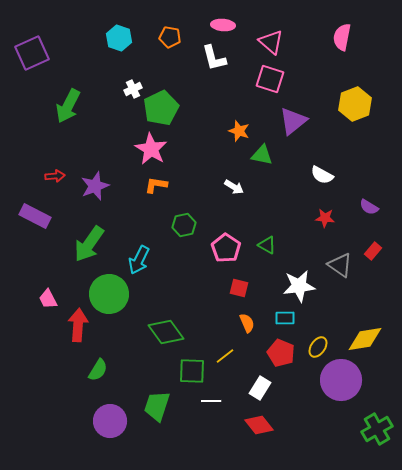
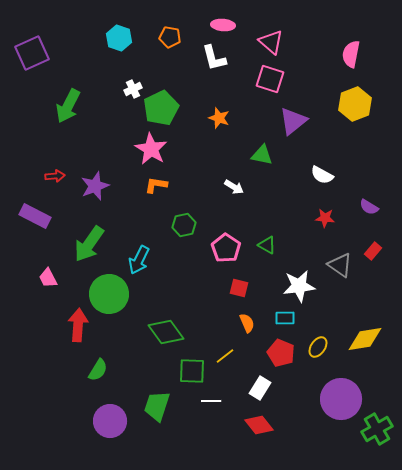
pink semicircle at (342, 37): moved 9 px right, 17 px down
orange star at (239, 131): moved 20 px left, 13 px up
pink trapezoid at (48, 299): moved 21 px up
purple circle at (341, 380): moved 19 px down
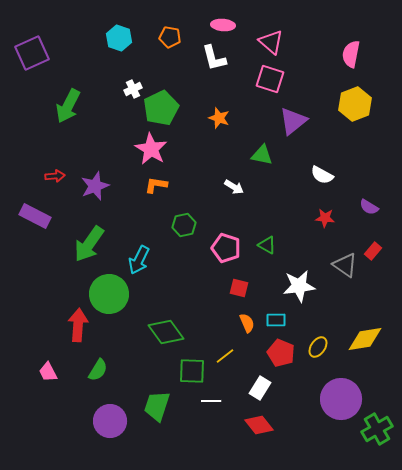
pink pentagon at (226, 248): rotated 16 degrees counterclockwise
gray triangle at (340, 265): moved 5 px right
pink trapezoid at (48, 278): moved 94 px down
cyan rectangle at (285, 318): moved 9 px left, 2 px down
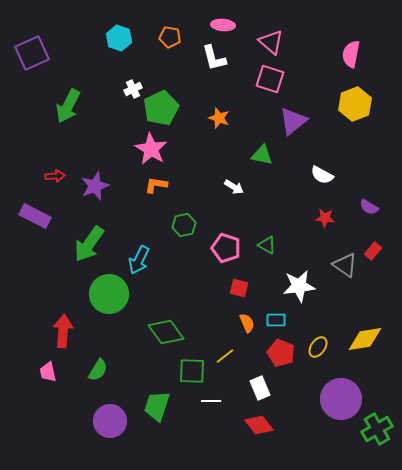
red arrow at (78, 325): moved 15 px left, 6 px down
pink trapezoid at (48, 372): rotated 15 degrees clockwise
white rectangle at (260, 388): rotated 55 degrees counterclockwise
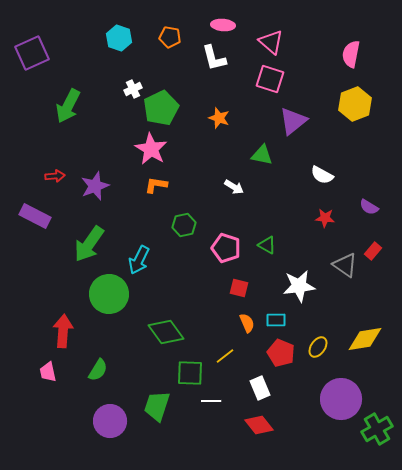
green square at (192, 371): moved 2 px left, 2 px down
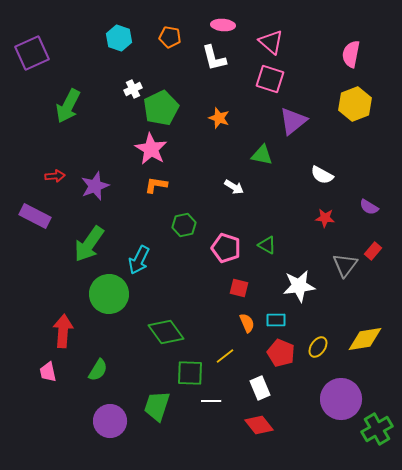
gray triangle at (345, 265): rotated 32 degrees clockwise
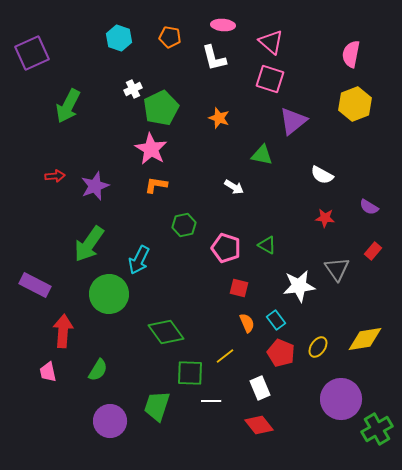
purple rectangle at (35, 216): moved 69 px down
gray triangle at (345, 265): moved 8 px left, 4 px down; rotated 12 degrees counterclockwise
cyan rectangle at (276, 320): rotated 54 degrees clockwise
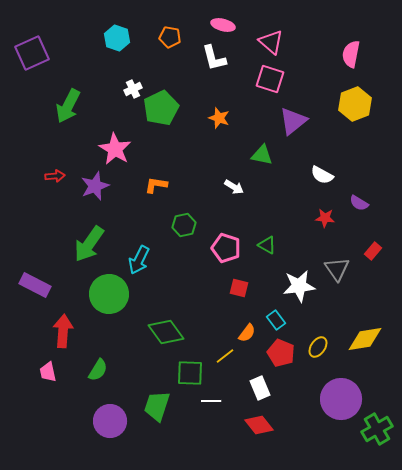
pink ellipse at (223, 25): rotated 10 degrees clockwise
cyan hexagon at (119, 38): moved 2 px left
pink star at (151, 149): moved 36 px left
purple semicircle at (369, 207): moved 10 px left, 4 px up
orange semicircle at (247, 323): moved 10 px down; rotated 60 degrees clockwise
